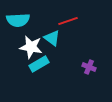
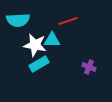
cyan triangle: moved 2 px down; rotated 36 degrees counterclockwise
white star: moved 4 px right, 2 px up
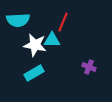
red line: moved 5 px left, 1 px down; rotated 48 degrees counterclockwise
cyan rectangle: moved 5 px left, 9 px down
